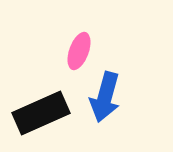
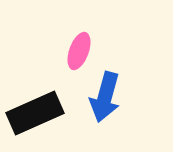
black rectangle: moved 6 px left
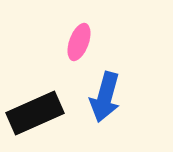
pink ellipse: moved 9 px up
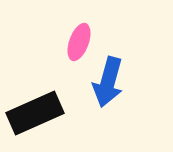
blue arrow: moved 3 px right, 15 px up
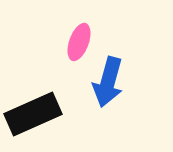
black rectangle: moved 2 px left, 1 px down
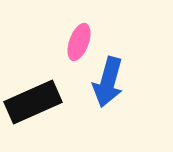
black rectangle: moved 12 px up
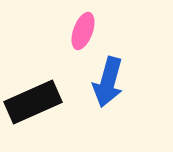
pink ellipse: moved 4 px right, 11 px up
